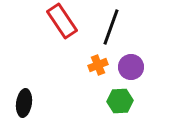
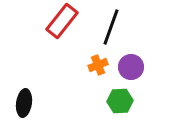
red rectangle: rotated 72 degrees clockwise
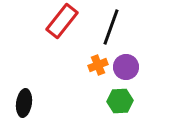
purple circle: moved 5 px left
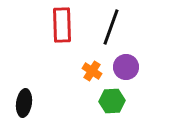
red rectangle: moved 4 px down; rotated 40 degrees counterclockwise
orange cross: moved 6 px left, 6 px down; rotated 36 degrees counterclockwise
green hexagon: moved 8 px left
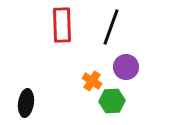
orange cross: moved 10 px down
black ellipse: moved 2 px right
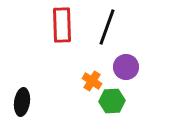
black line: moved 4 px left
black ellipse: moved 4 px left, 1 px up
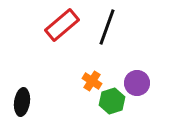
red rectangle: rotated 52 degrees clockwise
purple circle: moved 11 px right, 16 px down
green hexagon: rotated 15 degrees counterclockwise
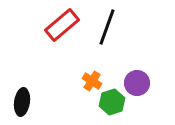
green hexagon: moved 1 px down
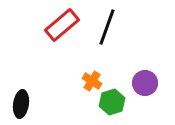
purple circle: moved 8 px right
black ellipse: moved 1 px left, 2 px down
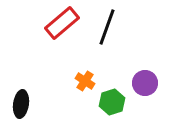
red rectangle: moved 2 px up
orange cross: moved 7 px left
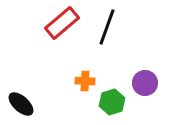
orange cross: rotated 30 degrees counterclockwise
black ellipse: rotated 56 degrees counterclockwise
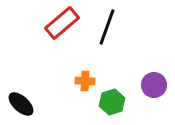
purple circle: moved 9 px right, 2 px down
